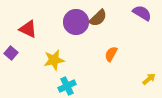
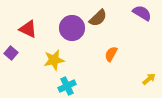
purple circle: moved 4 px left, 6 px down
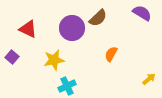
purple square: moved 1 px right, 4 px down
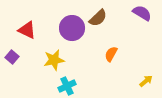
red triangle: moved 1 px left, 1 px down
yellow arrow: moved 3 px left, 2 px down
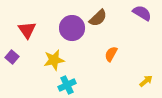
red triangle: rotated 30 degrees clockwise
cyan cross: moved 1 px up
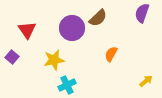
purple semicircle: rotated 102 degrees counterclockwise
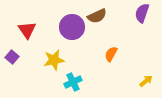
brown semicircle: moved 1 px left, 2 px up; rotated 18 degrees clockwise
purple circle: moved 1 px up
cyan cross: moved 6 px right, 3 px up
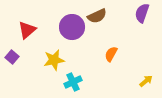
red triangle: rotated 24 degrees clockwise
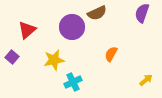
brown semicircle: moved 3 px up
yellow arrow: moved 1 px up
